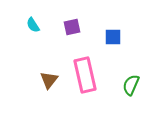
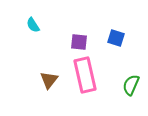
purple square: moved 7 px right, 15 px down; rotated 18 degrees clockwise
blue square: moved 3 px right, 1 px down; rotated 18 degrees clockwise
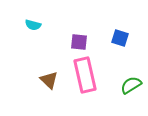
cyan semicircle: rotated 42 degrees counterclockwise
blue square: moved 4 px right
brown triangle: rotated 24 degrees counterclockwise
green semicircle: rotated 35 degrees clockwise
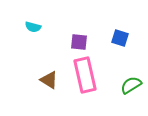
cyan semicircle: moved 2 px down
brown triangle: rotated 12 degrees counterclockwise
